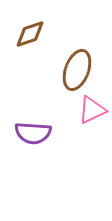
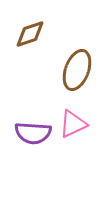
pink triangle: moved 19 px left, 14 px down
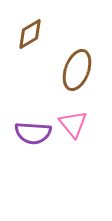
brown diamond: rotated 12 degrees counterclockwise
pink triangle: rotated 44 degrees counterclockwise
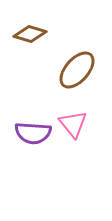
brown diamond: rotated 48 degrees clockwise
brown ellipse: rotated 21 degrees clockwise
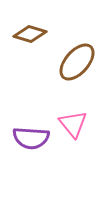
brown ellipse: moved 8 px up
purple semicircle: moved 2 px left, 5 px down
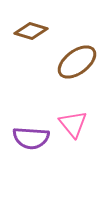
brown diamond: moved 1 px right, 3 px up
brown ellipse: rotated 12 degrees clockwise
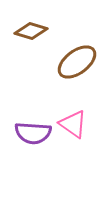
pink triangle: rotated 16 degrees counterclockwise
purple semicircle: moved 2 px right, 5 px up
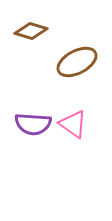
brown ellipse: rotated 9 degrees clockwise
purple semicircle: moved 9 px up
